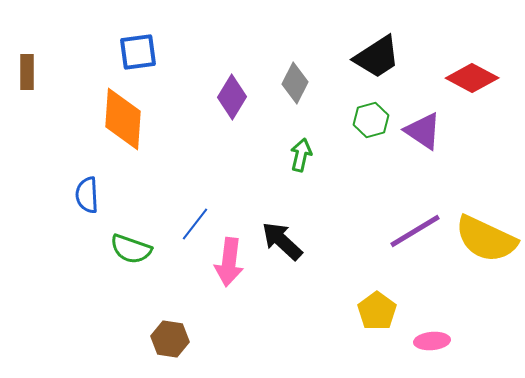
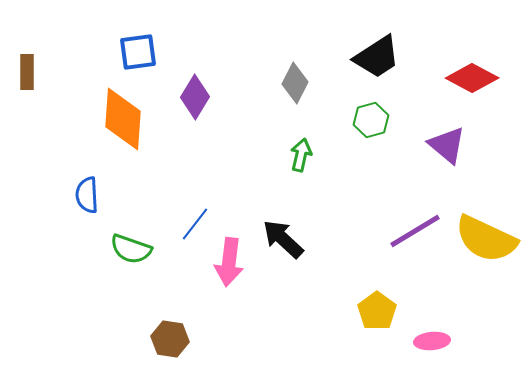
purple diamond: moved 37 px left
purple triangle: moved 24 px right, 14 px down; rotated 6 degrees clockwise
black arrow: moved 1 px right, 2 px up
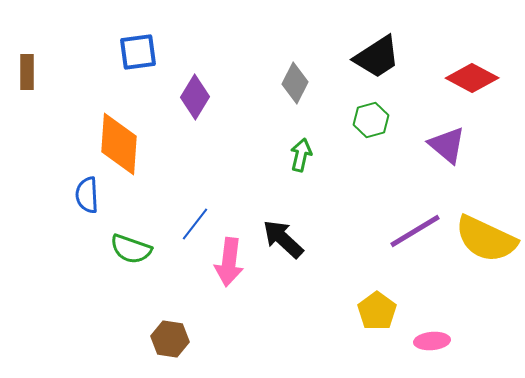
orange diamond: moved 4 px left, 25 px down
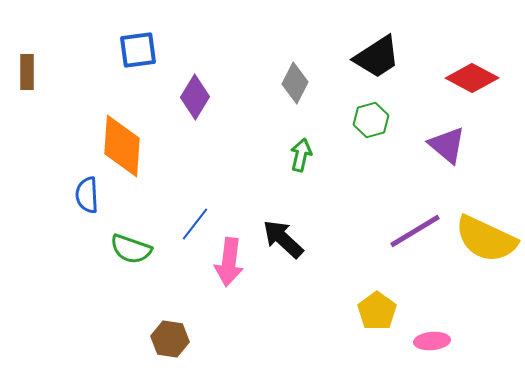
blue square: moved 2 px up
orange diamond: moved 3 px right, 2 px down
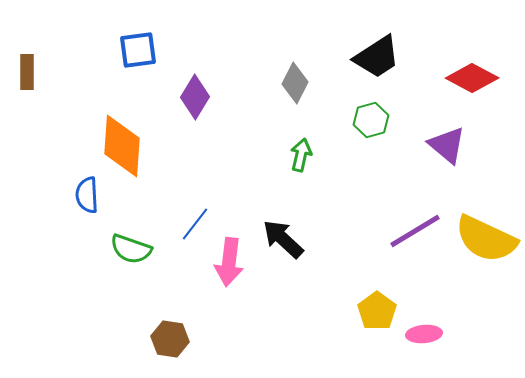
pink ellipse: moved 8 px left, 7 px up
